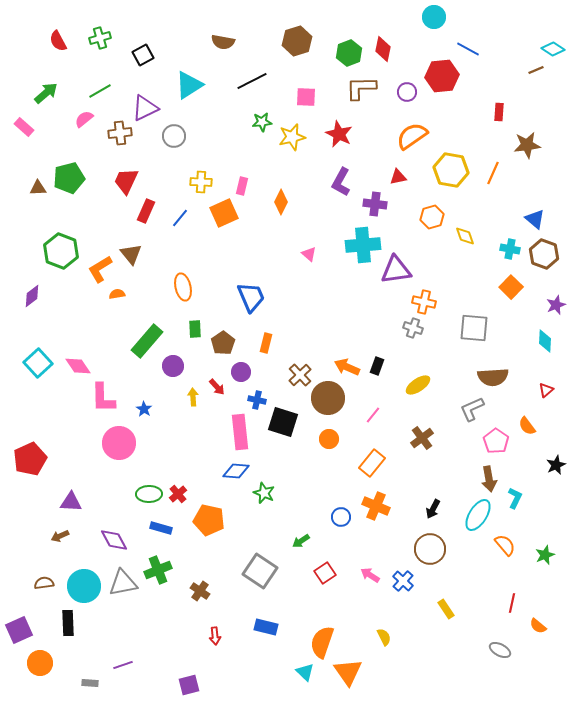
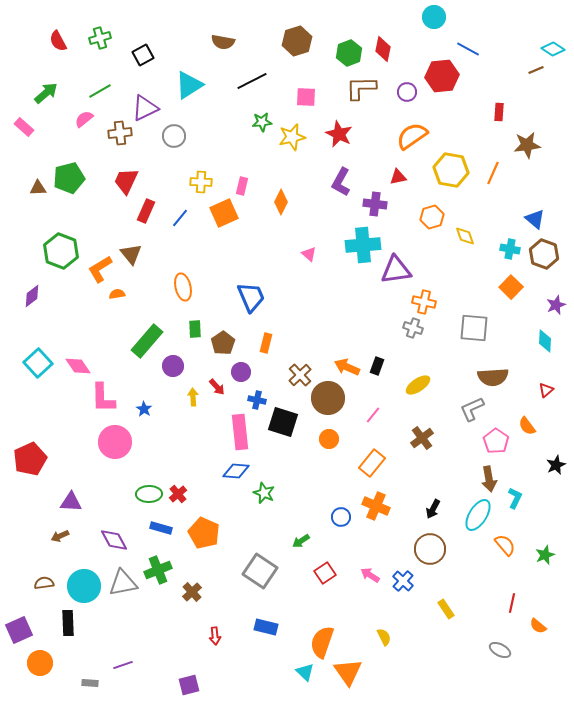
pink circle at (119, 443): moved 4 px left, 1 px up
orange pentagon at (209, 520): moved 5 px left, 13 px down; rotated 12 degrees clockwise
brown cross at (200, 591): moved 8 px left, 1 px down; rotated 12 degrees clockwise
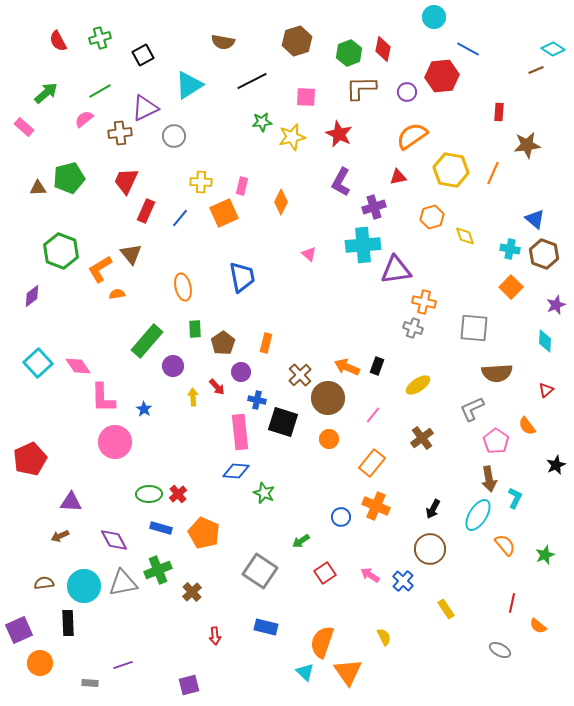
purple cross at (375, 204): moved 1 px left, 3 px down; rotated 25 degrees counterclockwise
blue trapezoid at (251, 297): moved 9 px left, 20 px up; rotated 12 degrees clockwise
brown semicircle at (493, 377): moved 4 px right, 4 px up
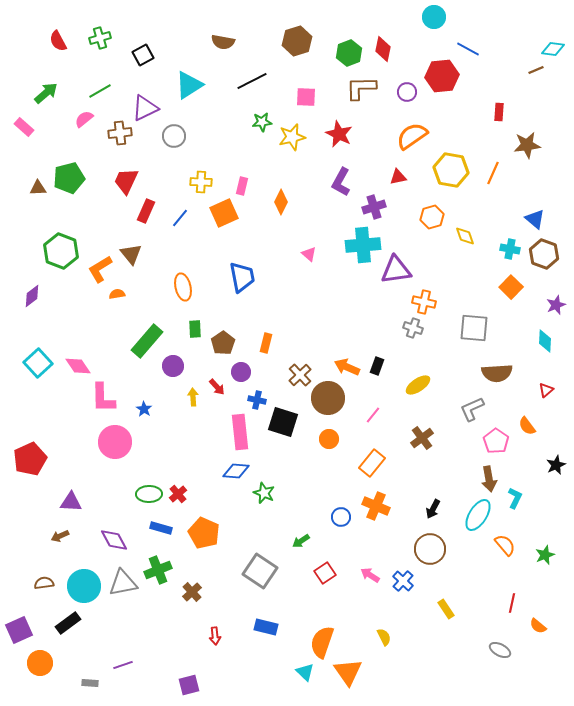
cyan diamond at (553, 49): rotated 25 degrees counterclockwise
black rectangle at (68, 623): rotated 55 degrees clockwise
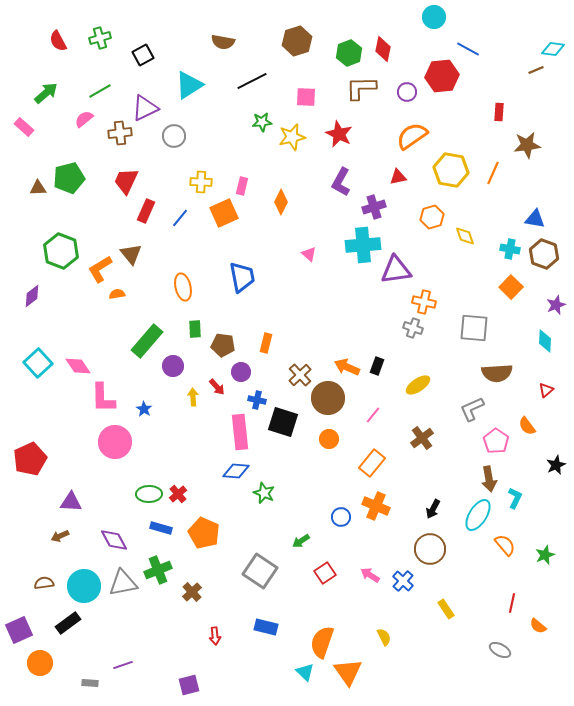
blue triangle at (535, 219): rotated 30 degrees counterclockwise
brown pentagon at (223, 343): moved 2 px down; rotated 30 degrees counterclockwise
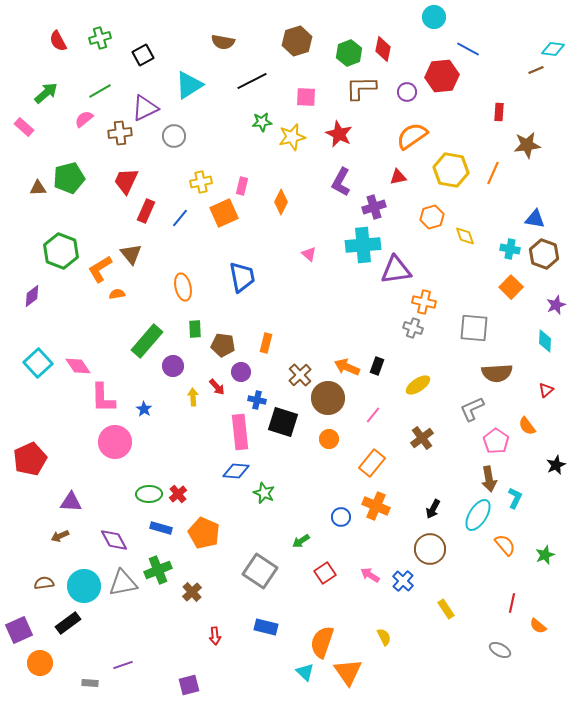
yellow cross at (201, 182): rotated 15 degrees counterclockwise
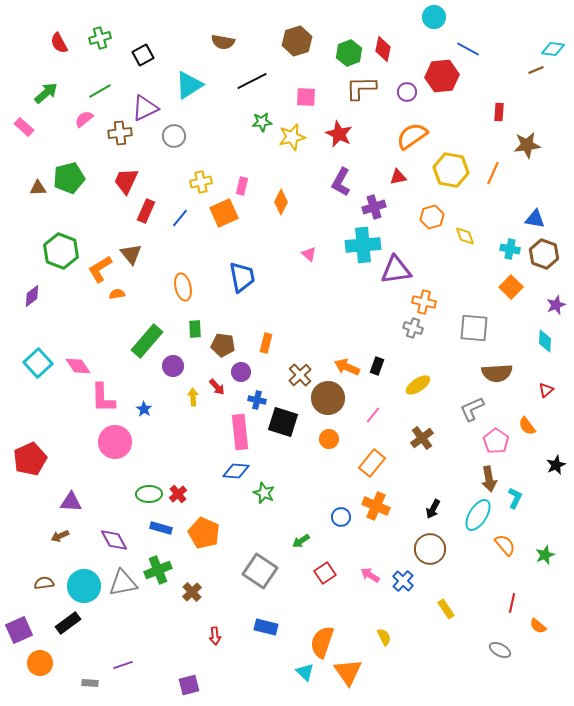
red semicircle at (58, 41): moved 1 px right, 2 px down
